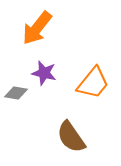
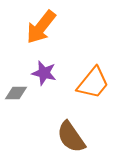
orange arrow: moved 4 px right, 1 px up
gray diamond: rotated 10 degrees counterclockwise
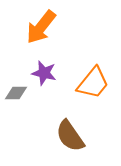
brown semicircle: moved 1 px left, 1 px up
